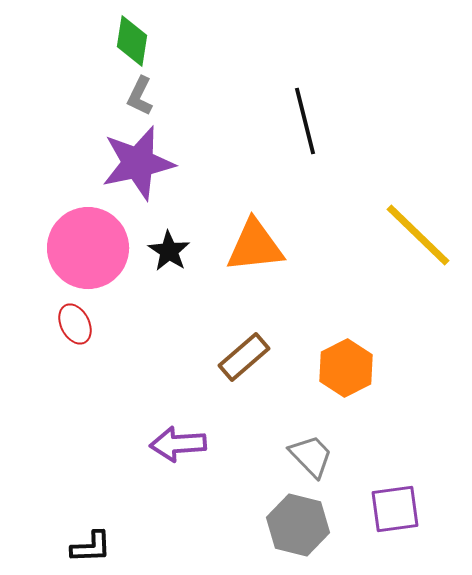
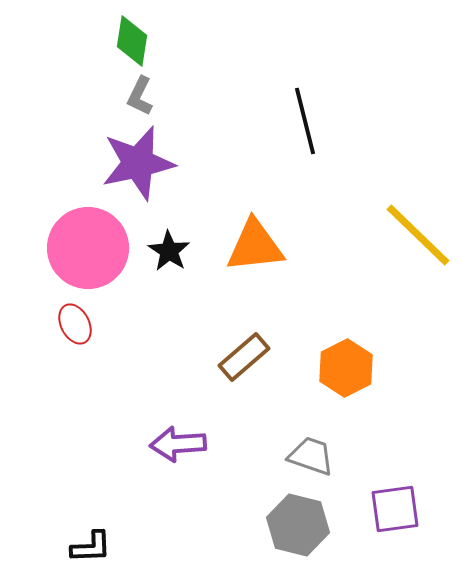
gray trapezoid: rotated 27 degrees counterclockwise
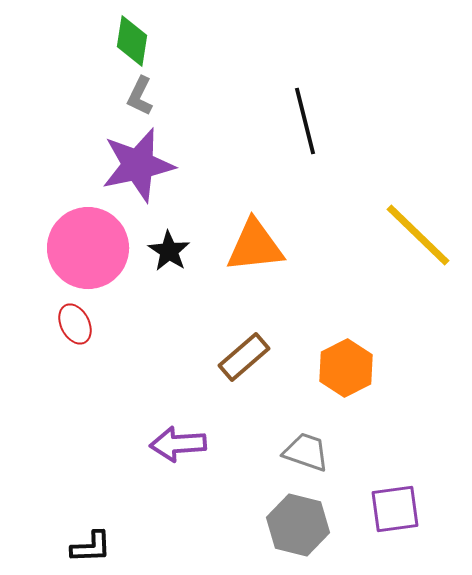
purple star: moved 2 px down
gray trapezoid: moved 5 px left, 4 px up
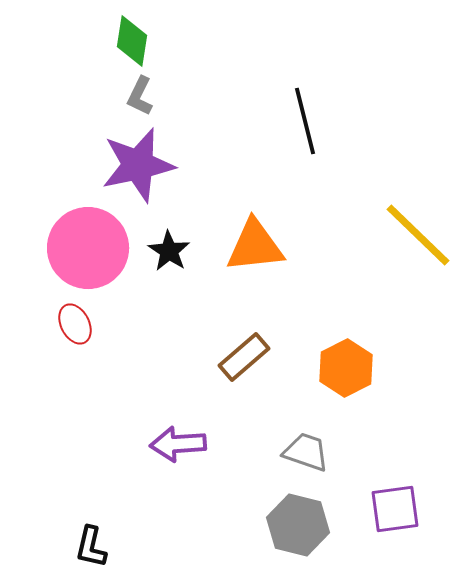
black L-shape: rotated 105 degrees clockwise
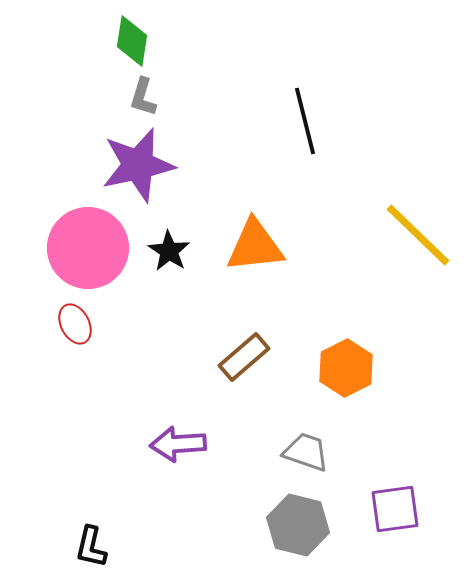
gray L-shape: moved 3 px right, 1 px down; rotated 9 degrees counterclockwise
